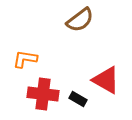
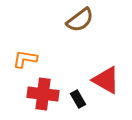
black rectangle: rotated 30 degrees clockwise
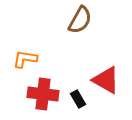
brown semicircle: rotated 24 degrees counterclockwise
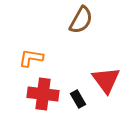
brown semicircle: moved 1 px right
orange L-shape: moved 6 px right, 1 px up
red triangle: rotated 24 degrees clockwise
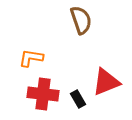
brown semicircle: rotated 48 degrees counterclockwise
red triangle: moved 2 px down; rotated 44 degrees clockwise
